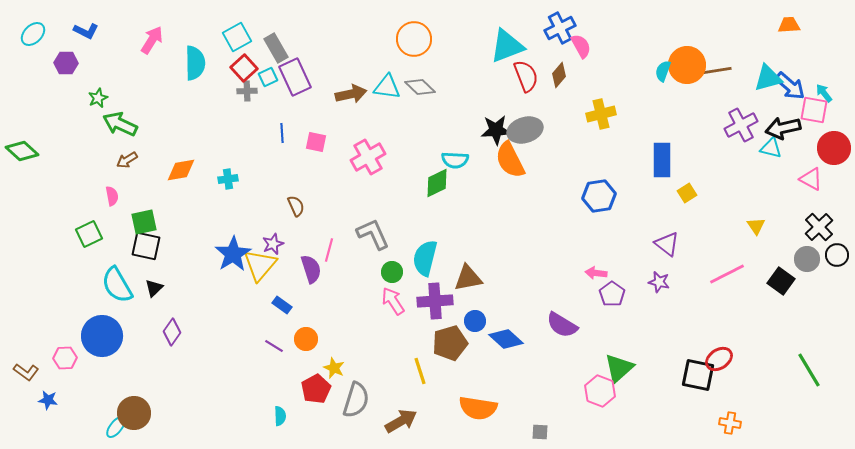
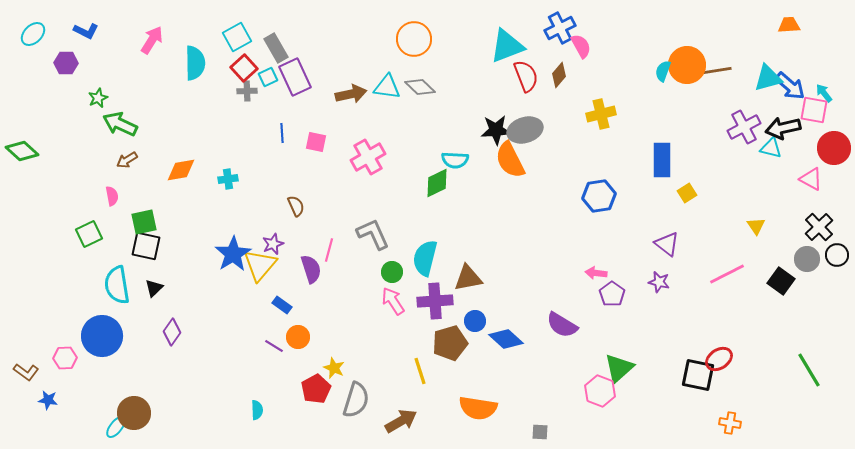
purple cross at (741, 125): moved 3 px right, 2 px down
cyan semicircle at (117, 285): rotated 21 degrees clockwise
orange circle at (306, 339): moved 8 px left, 2 px up
cyan semicircle at (280, 416): moved 23 px left, 6 px up
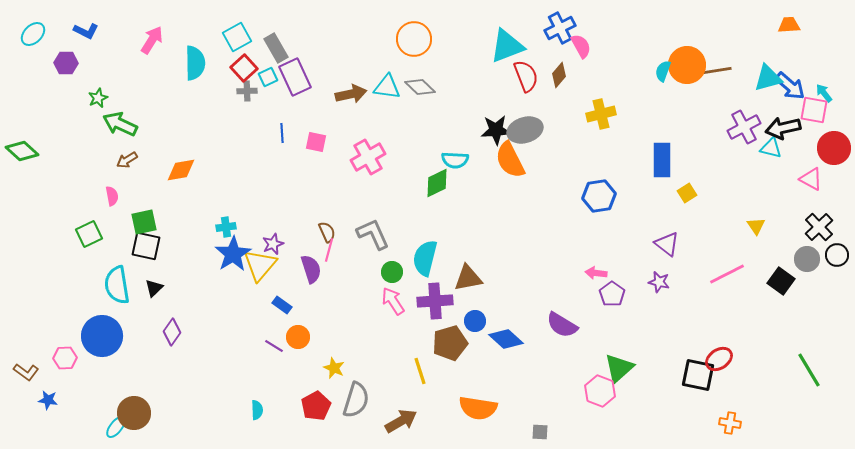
cyan cross at (228, 179): moved 2 px left, 48 px down
brown semicircle at (296, 206): moved 31 px right, 26 px down
red pentagon at (316, 389): moved 17 px down
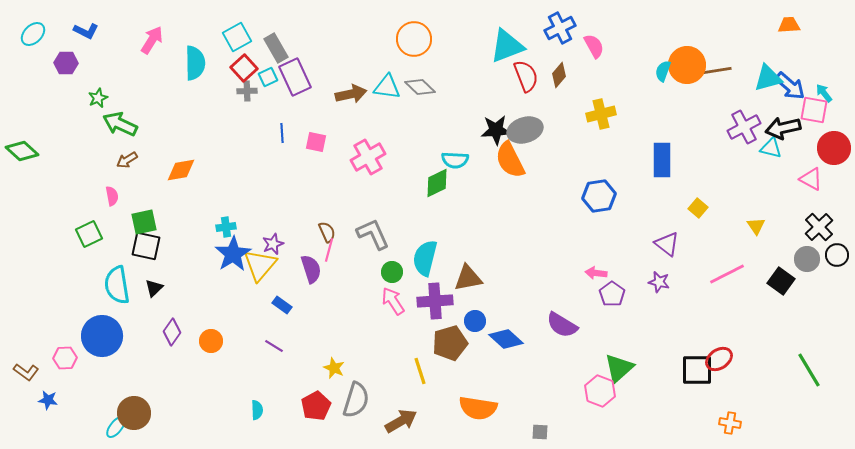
pink semicircle at (581, 46): moved 13 px right
yellow square at (687, 193): moved 11 px right, 15 px down; rotated 18 degrees counterclockwise
orange circle at (298, 337): moved 87 px left, 4 px down
black square at (698, 375): moved 1 px left, 5 px up; rotated 12 degrees counterclockwise
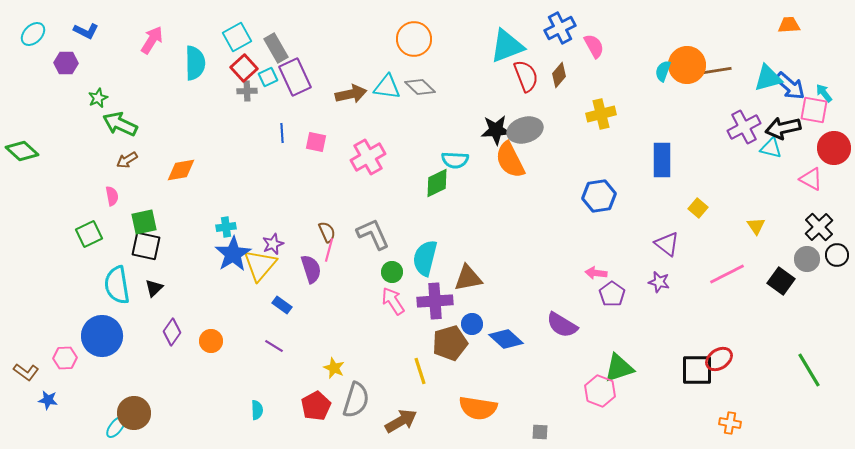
blue circle at (475, 321): moved 3 px left, 3 px down
green triangle at (619, 368): rotated 24 degrees clockwise
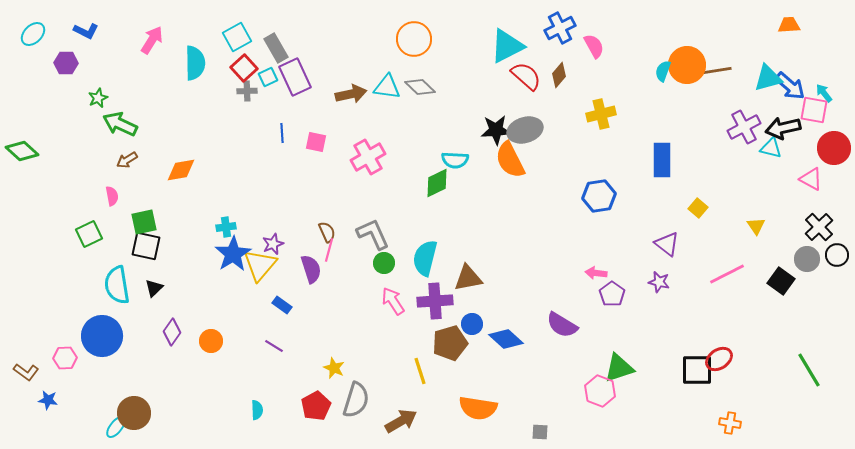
cyan triangle at (507, 46): rotated 6 degrees counterclockwise
red semicircle at (526, 76): rotated 28 degrees counterclockwise
green circle at (392, 272): moved 8 px left, 9 px up
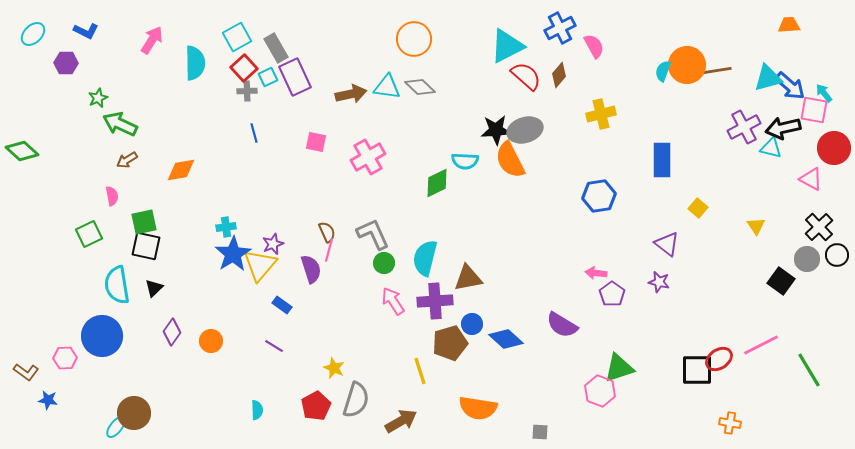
blue line at (282, 133): moved 28 px left; rotated 12 degrees counterclockwise
cyan semicircle at (455, 160): moved 10 px right, 1 px down
pink line at (727, 274): moved 34 px right, 71 px down
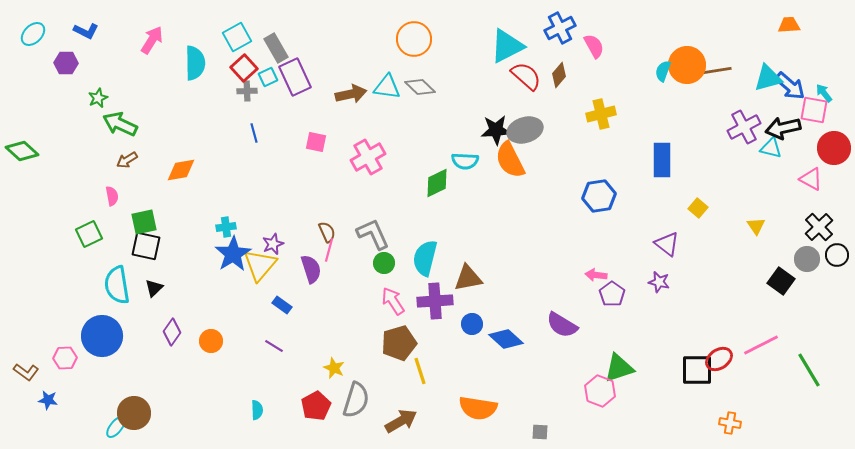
pink arrow at (596, 273): moved 2 px down
brown pentagon at (450, 343): moved 51 px left
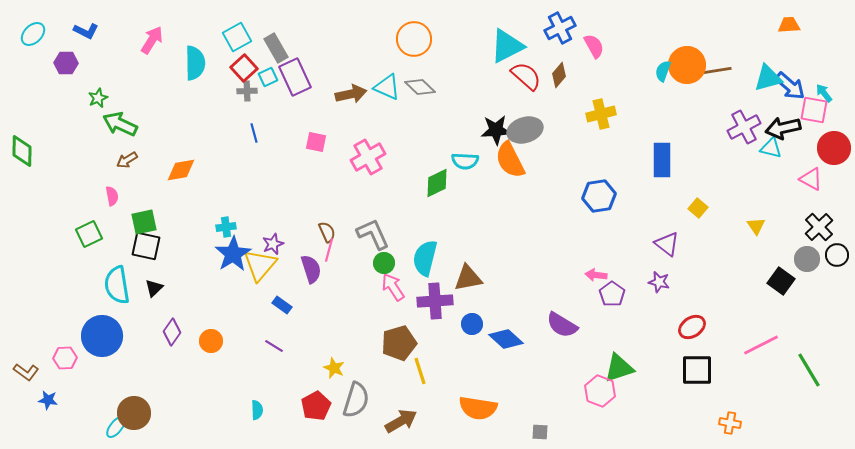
cyan triangle at (387, 87): rotated 16 degrees clockwise
green diamond at (22, 151): rotated 48 degrees clockwise
pink arrow at (393, 301): moved 14 px up
red ellipse at (719, 359): moved 27 px left, 32 px up
